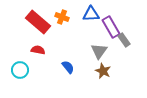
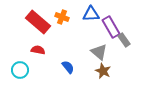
gray triangle: moved 1 px down; rotated 24 degrees counterclockwise
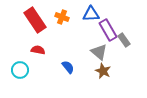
red rectangle: moved 3 px left, 2 px up; rotated 15 degrees clockwise
purple rectangle: moved 3 px left, 3 px down
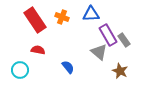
purple rectangle: moved 5 px down
brown star: moved 17 px right
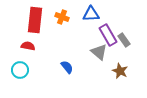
red rectangle: rotated 40 degrees clockwise
red semicircle: moved 10 px left, 4 px up
blue semicircle: moved 1 px left
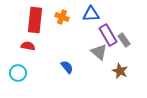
cyan circle: moved 2 px left, 3 px down
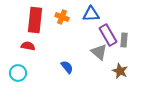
gray rectangle: rotated 40 degrees clockwise
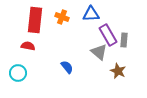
brown star: moved 2 px left
